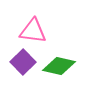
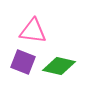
purple square: rotated 25 degrees counterclockwise
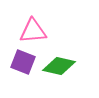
pink triangle: rotated 12 degrees counterclockwise
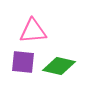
purple square: rotated 15 degrees counterclockwise
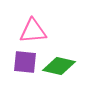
purple square: moved 2 px right
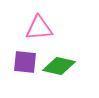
pink triangle: moved 6 px right, 3 px up
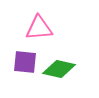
green diamond: moved 3 px down
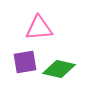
purple square: rotated 15 degrees counterclockwise
